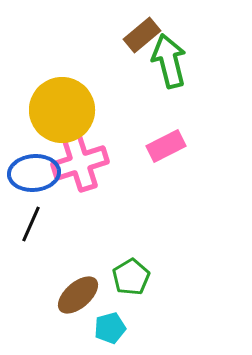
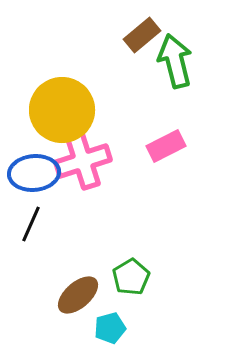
green arrow: moved 6 px right
pink cross: moved 3 px right, 2 px up
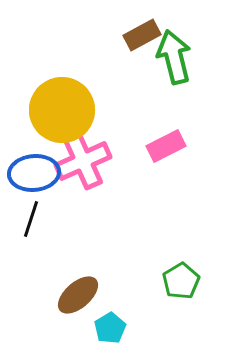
brown rectangle: rotated 12 degrees clockwise
green arrow: moved 1 px left, 4 px up
pink cross: rotated 6 degrees counterclockwise
black line: moved 5 px up; rotated 6 degrees counterclockwise
green pentagon: moved 50 px right, 4 px down
cyan pentagon: rotated 16 degrees counterclockwise
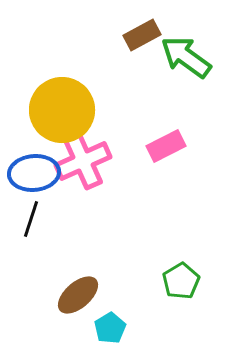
green arrow: moved 12 px right; rotated 40 degrees counterclockwise
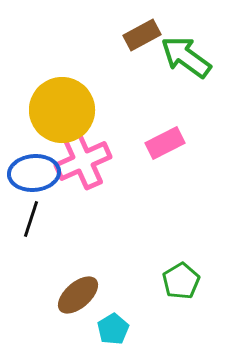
pink rectangle: moved 1 px left, 3 px up
cyan pentagon: moved 3 px right, 1 px down
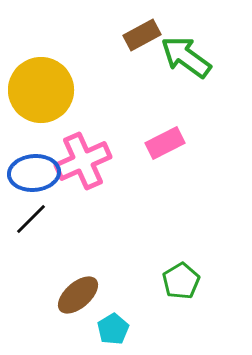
yellow circle: moved 21 px left, 20 px up
black line: rotated 27 degrees clockwise
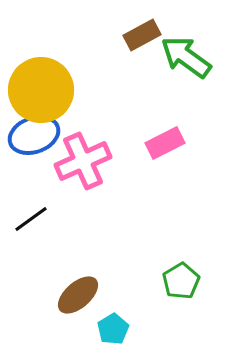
blue ellipse: moved 38 px up; rotated 15 degrees counterclockwise
black line: rotated 9 degrees clockwise
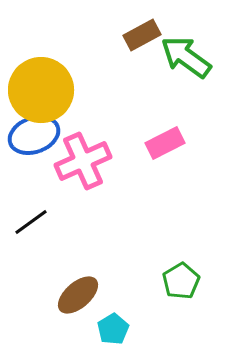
black line: moved 3 px down
